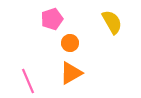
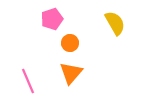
yellow semicircle: moved 3 px right, 1 px down
orange triangle: rotated 20 degrees counterclockwise
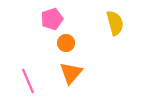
yellow semicircle: rotated 15 degrees clockwise
orange circle: moved 4 px left
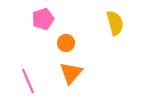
pink pentagon: moved 9 px left
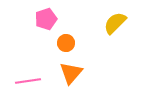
pink pentagon: moved 3 px right
yellow semicircle: rotated 120 degrees counterclockwise
pink line: rotated 75 degrees counterclockwise
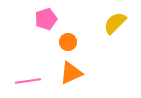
orange circle: moved 2 px right, 1 px up
orange triangle: rotated 25 degrees clockwise
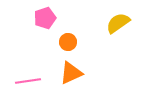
pink pentagon: moved 1 px left, 1 px up
yellow semicircle: moved 3 px right; rotated 10 degrees clockwise
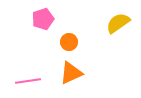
pink pentagon: moved 2 px left, 1 px down
orange circle: moved 1 px right
